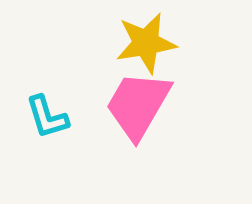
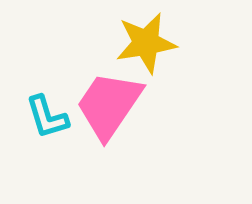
pink trapezoid: moved 29 px left; rotated 4 degrees clockwise
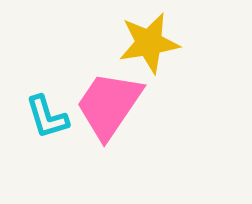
yellow star: moved 3 px right
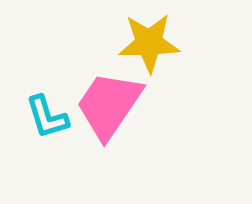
yellow star: rotated 8 degrees clockwise
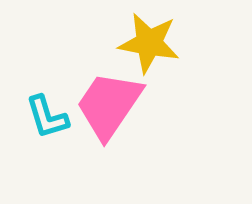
yellow star: rotated 12 degrees clockwise
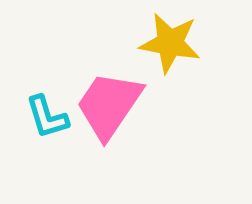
yellow star: moved 21 px right
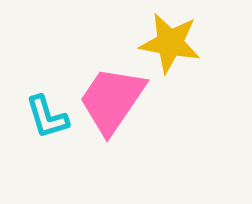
pink trapezoid: moved 3 px right, 5 px up
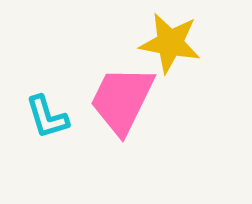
pink trapezoid: moved 10 px right; rotated 8 degrees counterclockwise
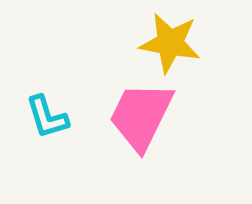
pink trapezoid: moved 19 px right, 16 px down
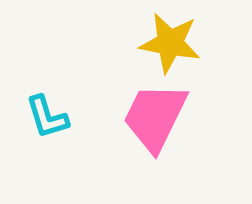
pink trapezoid: moved 14 px right, 1 px down
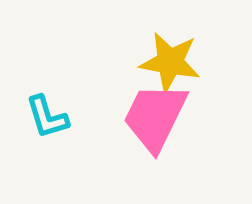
yellow star: moved 19 px down
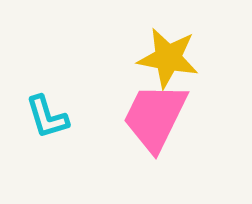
yellow star: moved 2 px left, 4 px up
